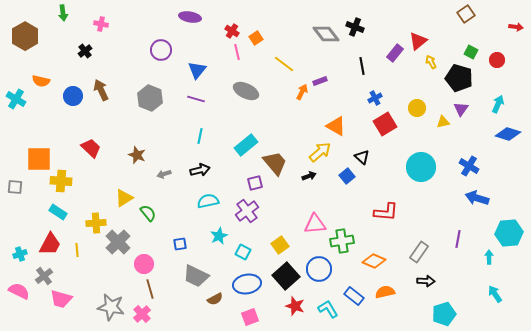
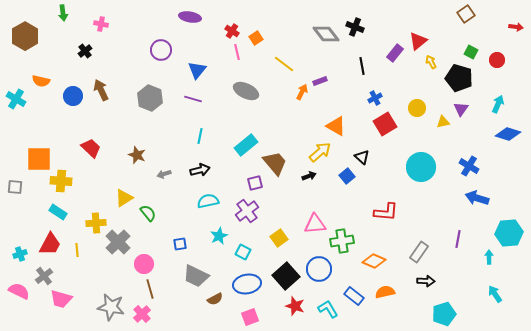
purple line at (196, 99): moved 3 px left
yellow square at (280, 245): moved 1 px left, 7 px up
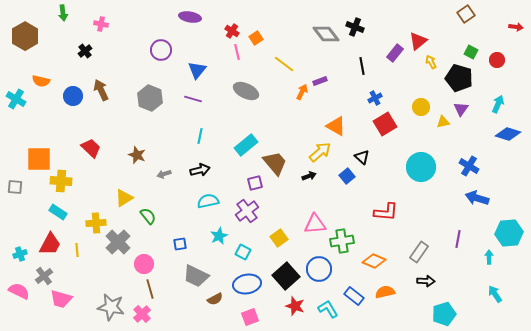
yellow circle at (417, 108): moved 4 px right, 1 px up
green semicircle at (148, 213): moved 3 px down
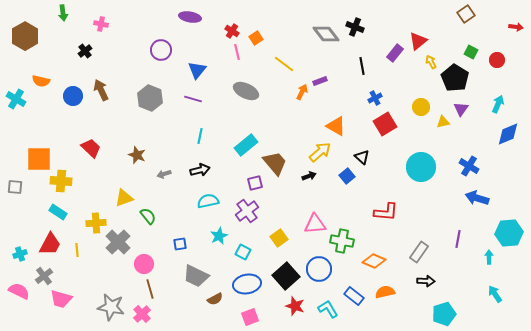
black pentagon at (459, 78): moved 4 px left; rotated 16 degrees clockwise
blue diamond at (508, 134): rotated 40 degrees counterclockwise
yellow triangle at (124, 198): rotated 12 degrees clockwise
green cross at (342, 241): rotated 20 degrees clockwise
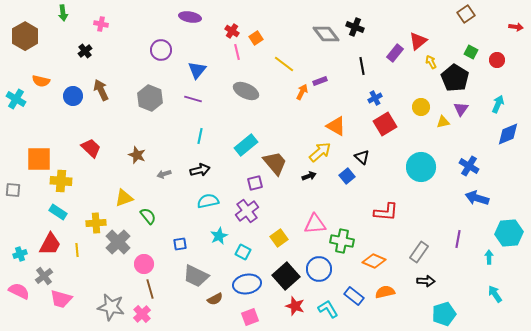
gray square at (15, 187): moved 2 px left, 3 px down
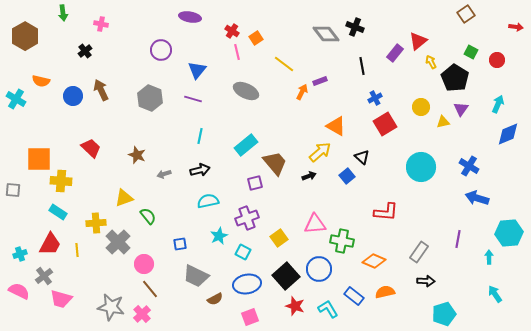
purple cross at (247, 211): moved 7 px down; rotated 15 degrees clockwise
brown line at (150, 289): rotated 24 degrees counterclockwise
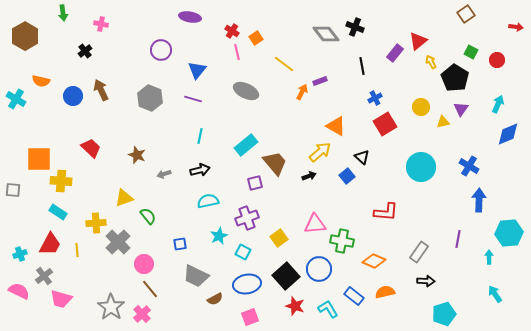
blue arrow at (477, 198): moved 2 px right, 2 px down; rotated 75 degrees clockwise
gray star at (111, 307): rotated 24 degrees clockwise
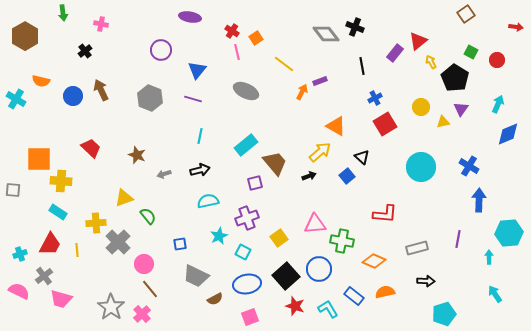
red L-shape at (386, 212): moved 1 px left, 2 px down
gray rectangle at (419, 252): moved 2 px left, 4 px up; rotated 40 degrees clockwise
